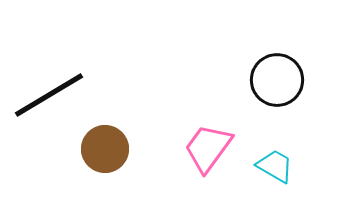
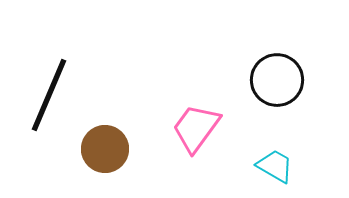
black line: rotated 36 degrees counterclockwise
pink trapezoid: moved 12 px left, 20 px up
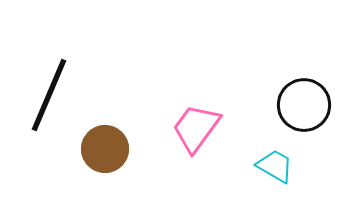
black circle: moved 27 px right, 25 px down
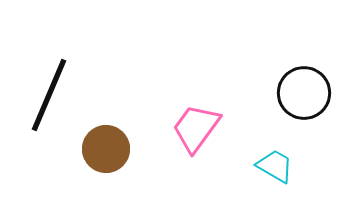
black circle: moved 12 px up
brown circle: moved 1 px right
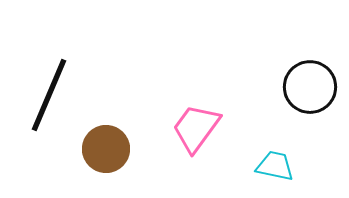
black circle: moved 6 px right, 6 px up
cyan trapezoid: rotated 18 degrees counterclockwise
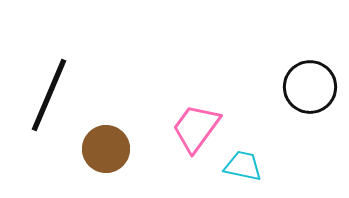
cyan trapezoid: moved 32 px left
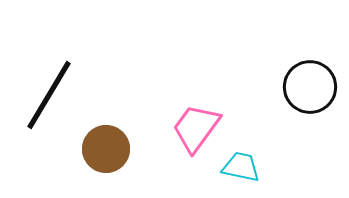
black line: rotated 8 degrees clockwise
cyan trapezoid: moved 2 px left, 1 px down
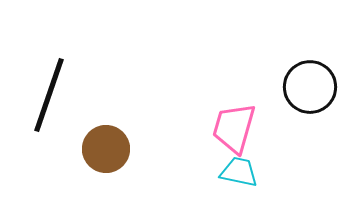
black line: rotated 12 degrees counterclockwise
pink trapezoid: moved 38 px right; rotated 20 degrees counterclockwise
cyan trapezoid: moved 2 px left, 5 px down
